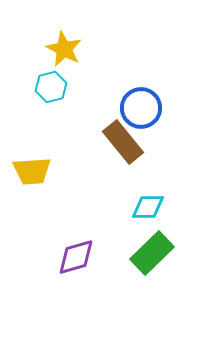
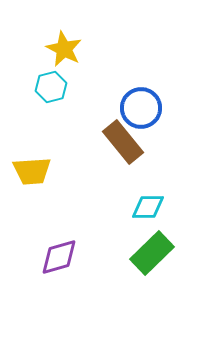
purple diamond: moved 17 px left
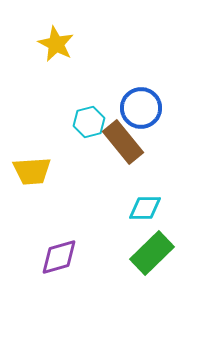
yellow star: moved 8 px left, 5 px up
cyan hexagon: moved 38 px right, 35 px down
cyan diamond: moved 3 px left, 1 px down
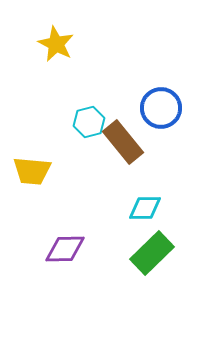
blue circle: moved 20 px right
yellow trapezoid: rotated 9 degrees clockwise
purple diamond: moved 6 px right, 8 px up; rotated 15 degrees clockwise
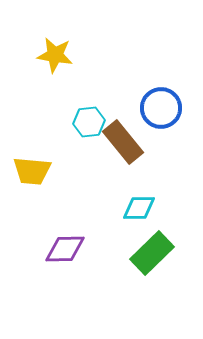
yellow star: moved 1 px left, 11 px down; rotated 18 degrees counterclockwise
cyan hexagon: rotated 8 degrees clockwise
cyan diamond: moved 6 px left
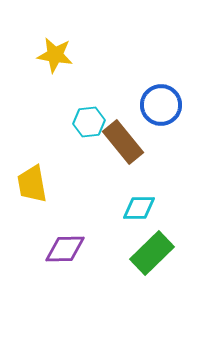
blue circle: moved 3 px up
yellow trapezoid: moved 13 px down; rotated 75 degrees clockwise
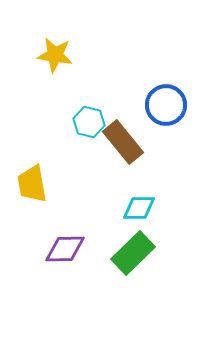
blue circle: moved 5 px right
cyan hexagon: rotated 20 degrees clockwise
green rectangle: moved 19 px left
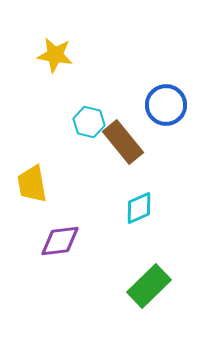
cyan diamond: rotated 24 degrees counterclockwise
purple diamond: moved 5 px left, 8 px up; rotated 6 degrees counterclockwise
green rectangle: moved 16 px right, 33 px down
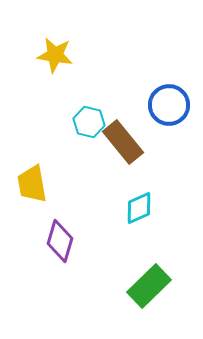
blue circle: moved 3 px right
purple diamond: rotated 66 degrees counterclockwise
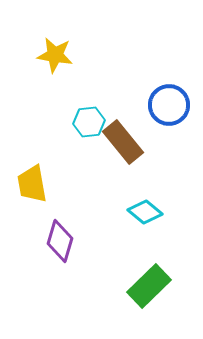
cyan hexagon: rotated 20 degrees counterclockwise
cyan diamond: moved 6 px right, 4 px down; rotated 64 degrees clockwise
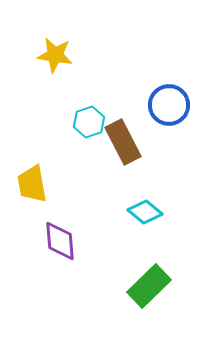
cyan hexagon: rotated 12 degrees counterclockwise
brown rectangle: rotated 12 degrees clockwise
purple diamond: rotated 21 degrees counterclockwise
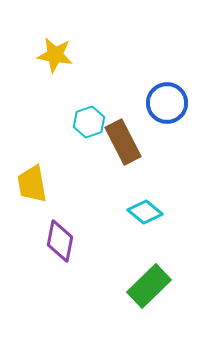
blue circle: moved 2 px left, 2 px up
purple diamond: rotated 15 degrees clockwise
